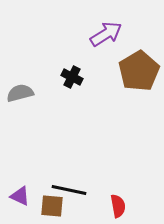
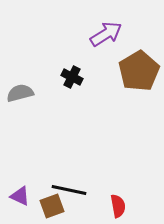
brown square: rotated 25 degrees counterclockwise
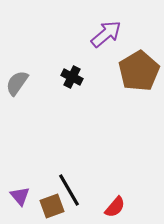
purple arrow: rotated 8 degrees counterclockwise
gray semicircle: moved 3 px left, 10 px up; rotated 40 degrees counterclockwise
black line: rotated 48 degrees clockwise
purple triangle: rotated 25 degrees clockwise
red semicircle: moved 3 px left, 1 px down; rotated 50 degrees clockwise
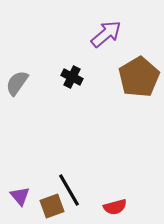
brown pentagon: moved 6 px down
red semicircle: rotated 35 degrees clockwise
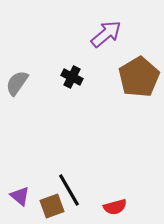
purple triangle: rotated 10 degrees counterclockwise
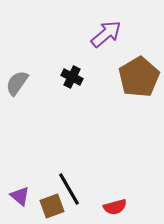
black line: moved 1 px up
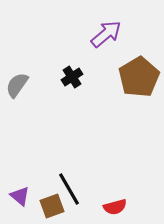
black cross: rotated 30 degrees clockwise
gray semicircle: moved 2 px down
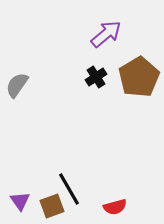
black cross: moved 24 px right
purple triangle: moved 5 px down; rotated 15 degrees clockwise
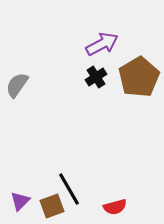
purple arrow: moved 4 px left, 10 px down; rotated 12 degrees clockwise
purple triangle: rotated 20 degrees clockwise
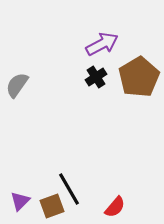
red semicircle: rotated 35 degrees counterclockwise
